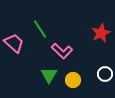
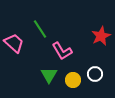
red star: moved 3 px down
pink L-shape: rotated 15 degrees clockwise
white circle: moved 10 px left
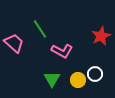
pink L-shape: rotated 30 degrees counterclockwise
green triangle: moved 3 px right, 4 px down
yellow circle: moved 5 px right
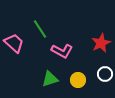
red star: moved 7 px down
white circle: moved 10 px right
green triangle: moved 2 px left; rotated 42 degrees clockwise
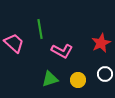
green line: rotated 24 degrees clockwise
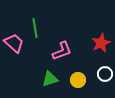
green line: moved 5 px left, 1 px up
pink L-shape: rotated 50 degrees counterclockwise
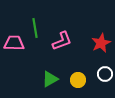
pink trapezoid: rotated 40 degrees counterclockwise
pink L-shape: moved 10 px up
green triangle: rotated 12 degrees counterclockwise
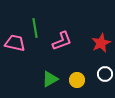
pink trapezoid: moved 1 px right; rotated 10 degrees clockwise
yellow circle: moved 1 px left
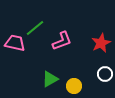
green line: rotated 60 degrees clockwise
yellow circle: moved 3 px left, 6 px down
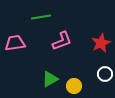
green line: moved 6 px right, 11 px up; rotated 30 degrees clockwise
pink trapezoid: rotated 20 degrees counterclockwise
